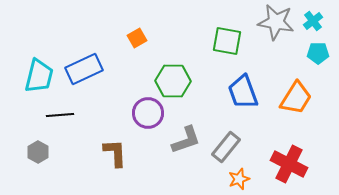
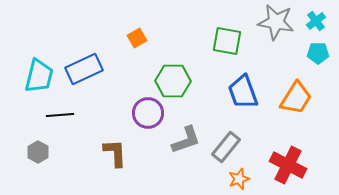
cyan cross: moved 3 px right
red cross: moved 1 px left, 1 px down
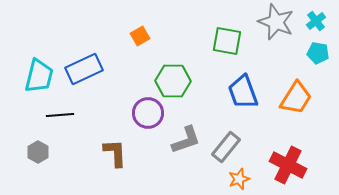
gray star: rotated 12 degrees clockwise
orange square: moved 3 px right, 2 px up
cyan pentagon: rotated 10 degrees clockwise
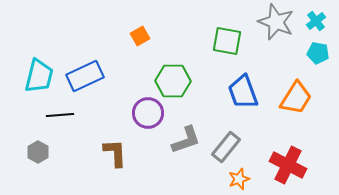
blue rectangle: moved 1 px right, 7 px down
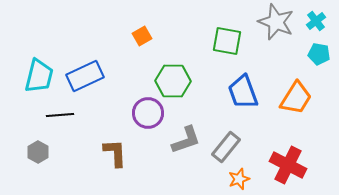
orange square: moved 2 px right
cyan pentagon: moved 1 px right, 1 px down
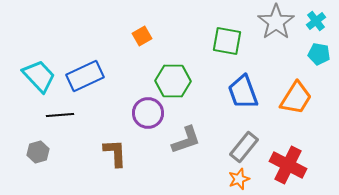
gray star: rotated 15 degrees clockwise
cyan trapezoid: rotated 57 degrees counterclockwise
gray rectangle: moved 18 px right
gray hexagon: rotated 15 degrees clockwise
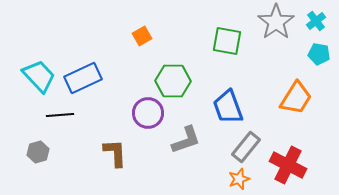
blue rectangle: moved 2 px left, 2 px down
blue trapezoid: moved 15 px left, 15 px down
gray rectangle: moved 2 px right
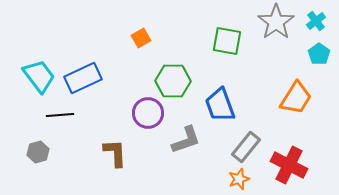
orange square: moved 1 px left, 2 px down
cyan pentagon: rotated 25 degrees clockwise
cyan trapezoid: rotated 6 degrees clockwise
blue trapezoid: moved 8 px left, 2 px up
red cross: moved 1 px right
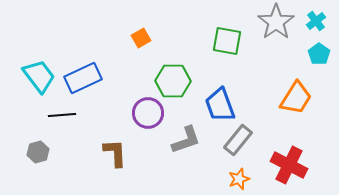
black line: moved 2 px right
gray rectangle: moved 8 px left, 7 px up
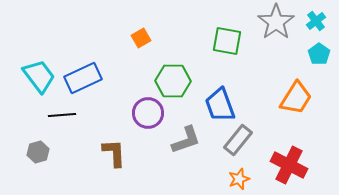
brown L-shape: moved 1 px left
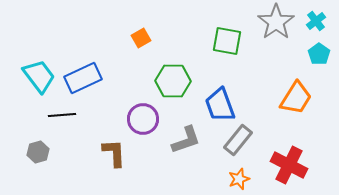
purple circle: moved 5 px left, 6 px down
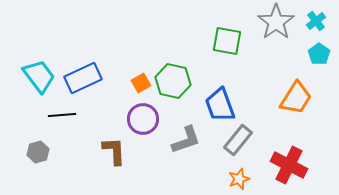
orange square: moved 45 px down
green hexagon: rotated 12 degrees clockwise
brown L-shape: moved 2 px up
